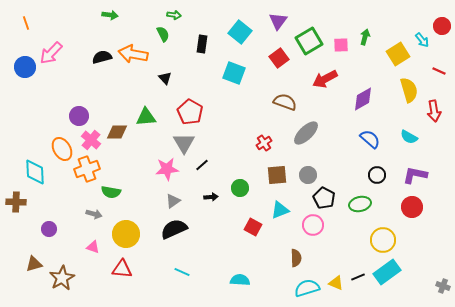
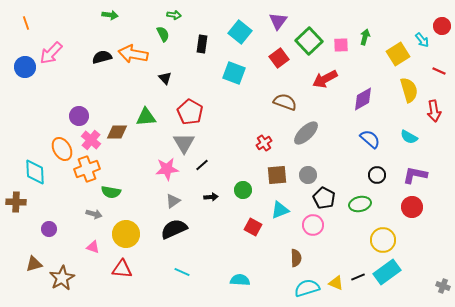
green square at (309, 41): rotated 12 degrees counterclockwise
green circle at (240, 188): moved 3 px right, 2 px down
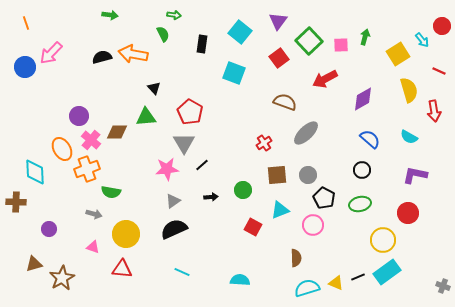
black triangle at (165, 78): moved 11 px left, 10 px down
black circle at (377, 175): moved 15 px left, 5 px up
red circle at (412, 207): moved 4 px left, 6 px down
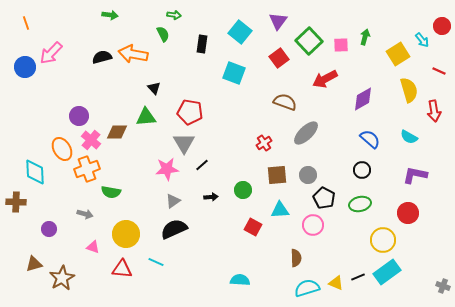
red pentagon at (190, 112): rotated 20 degrees counterclockwise
cyan triangle at (280, 210): rotated 18 degrees clockwise
gray arrow at (94, 214): moved 9 px left
cyan line at (182, 272): moved 26 px left, 10 px up
